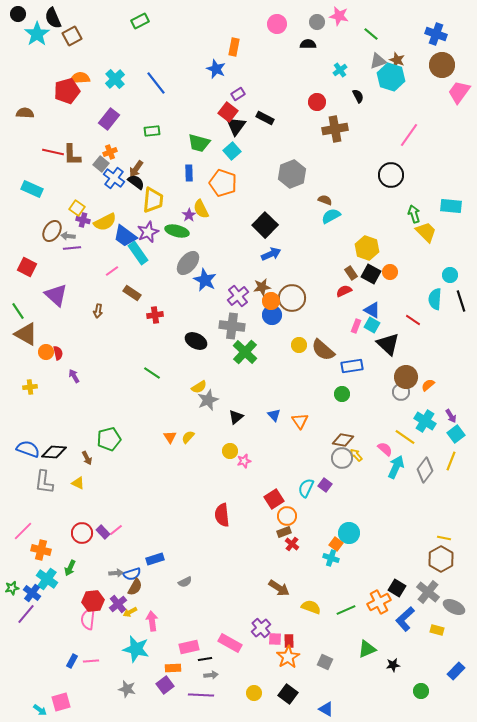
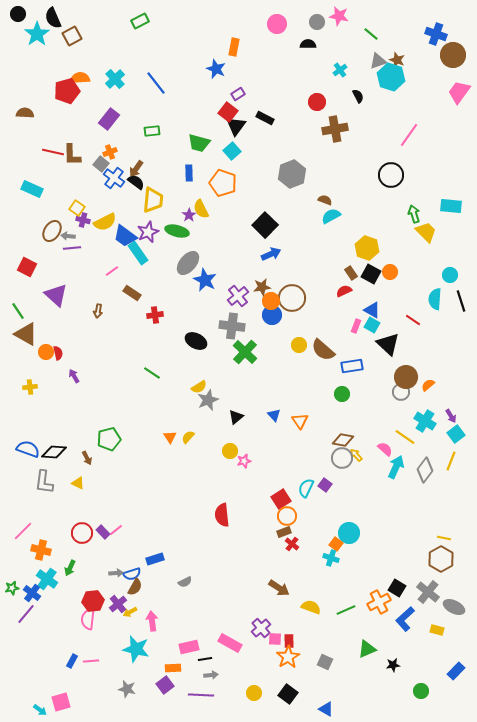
brown circle at (442, 65): moved 11 px right, 10 px up
red square at (274, 499): moved 7 px right
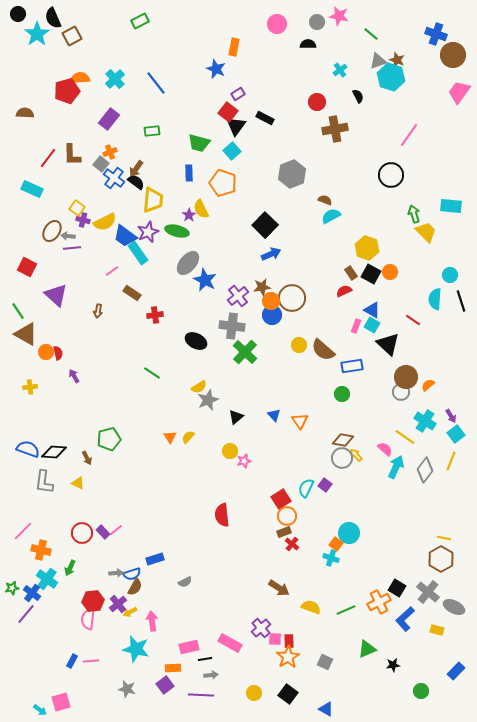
red line at (53, 152): moved 5 px left, 6 px down; rotated 65 degrees counterclockwise
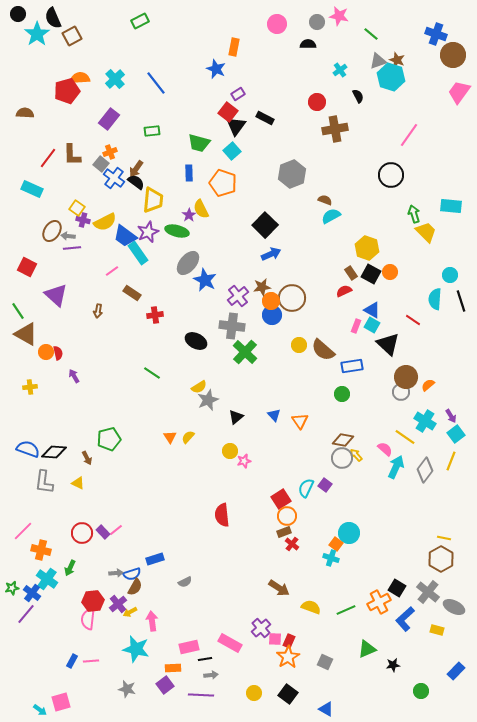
red rectangle at (289, 641): rotated 24 degrees clockwise
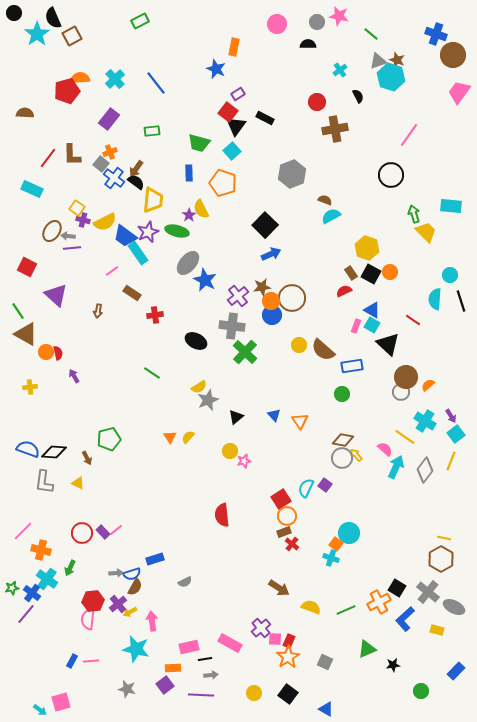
black circle at (18, 14): moved 4 px left, 1 px up
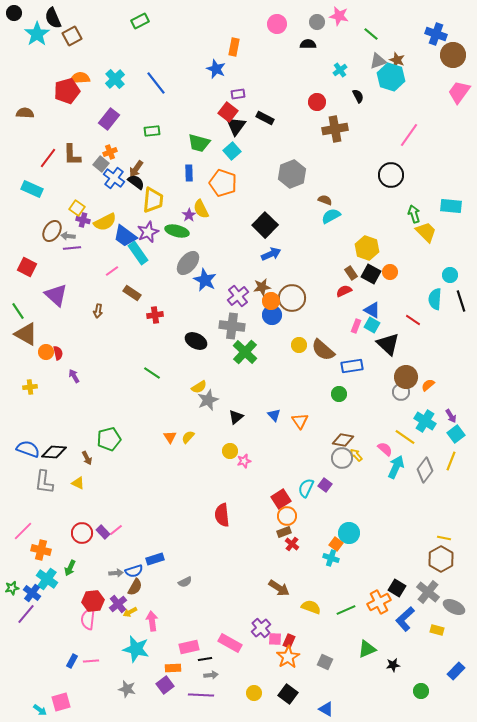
purple rectangle at (238, 94): rotated 24 degrees clockwise
green circle at (342, 394): moved 3 px left
blue semicircle at (132, 574): moved 2 px right, 3 px up
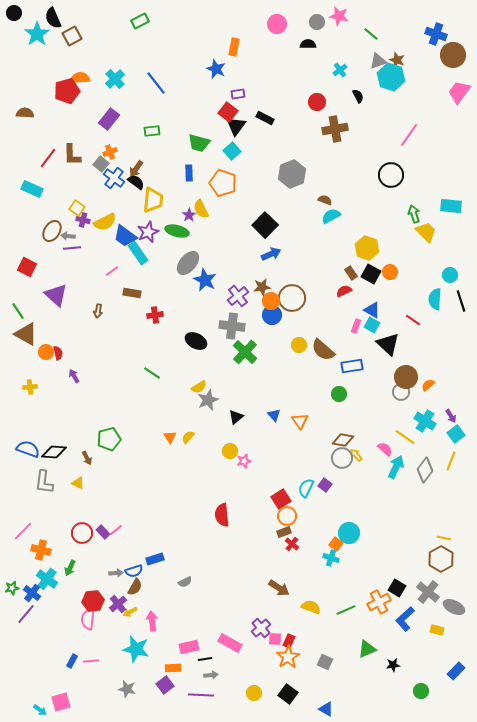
brown rectangle at (132, 293): rotated 24 degrees counterclockwise
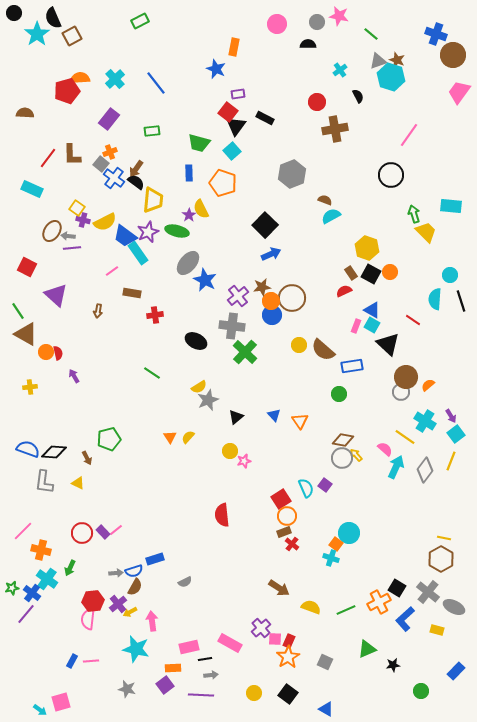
cyan semicircle at (306, 488): rotated 132 degrees clockwise
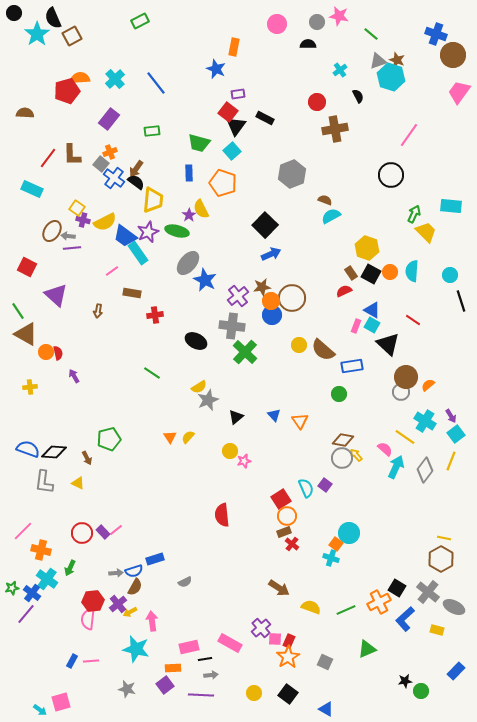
green arrow at (414, 214): rotated 42 degrees clockwise
cyan semicircle at (435, 299): moved 23 px left, 28 px up
black star at (393, 665): moved 12 px right, 16 px down
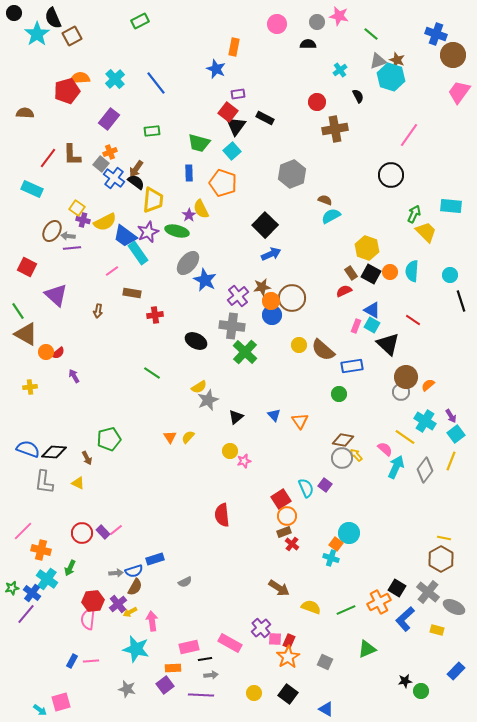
red semicircle at (58, 353): rotated 64 degrees clockwise
